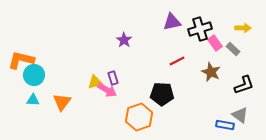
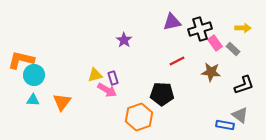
brown star: rotated 18 degrees counterclockwise
yellow triangle: moved 7 px up
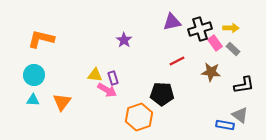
yellow arrow: moved 12 px left
orange L-shape: moved 20 px right, 21 px up
yellow triangle: rotated 21 degrees clockwise
black L-shape: rotated 10 degrees clockwise
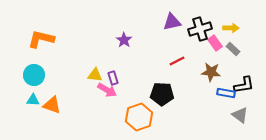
orange triangle: moved 10 px left, 3 px down; rotated 48 degrees counterclockwise
blue rectangle: moved 1 px right, 32 px up
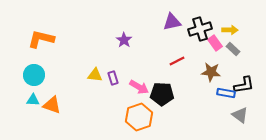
yellow arrow: moved 1 px left, 2 px down
pink arrow: moved 32 px right, 3 px up
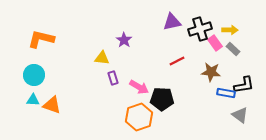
yellow triangle: moved 7 px right, 17 px up
black pentagon: moved 5 px down
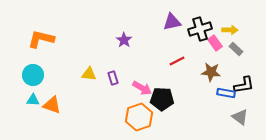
gray rectangle: moved 3 px right
yellow triangle: moved 13 px left, 16 px down
cyan circle: moved 1 px left
pink arrow: moved 3 px right, 1 px down
gray triangle: moved 2 px down
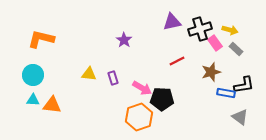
yellow arrow: rotated 14 degrees clockwise
brown star: rotated 24 degrees counterclockwise
orange triangle: rotated 12 degrees counterclockwise
